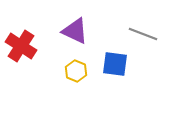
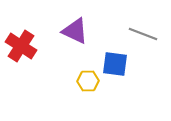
yellow hexagon: moved 12 px right, 10 px down; rotated 25 degrees counterclockwise
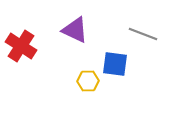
purple triangle: moved 1 px up
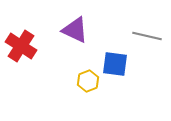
gray line: moved 4 px right, 2 px down; rotated 8 degrees counterclockwise
yellow hexagon: rotated 20 degrees counterclockwise
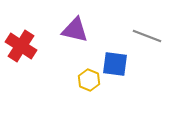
purple triangle: rotated 12 degrees counterclockwise
gray line: rotated 8 degrees clockwise
yellow hexagon: moved 1 px right, 1 px up; rotated 15 degrees counterclockwise
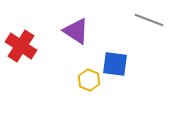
purple triangle: moved 1 px right, 1 px down; rotated 20 degrees clockwise
gray line: moved 2 px right, 16 px up
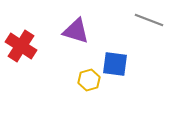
purple triangle: rotated 16 degrees counterclockwise
yellow hexagon: rotated 20 degrees clockwise
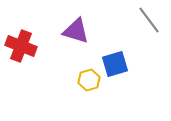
gray line: rotated 32 degrees clockwise
red cross: rotated 12 degrees counterclockwise
blue square: rotated 24 degrees counterclockwise
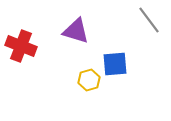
blue square: rotated 12 degrees clockwise
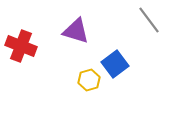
blue square: rotated 32 degrees counterclockwise
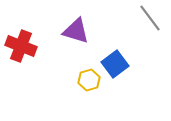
gray line: moved 1 px right, 2 px up
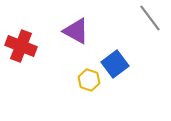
purple triangle: rotated 12 degrees clockwise
yellow hexagon: rotated 25 degrees counterclockwise
